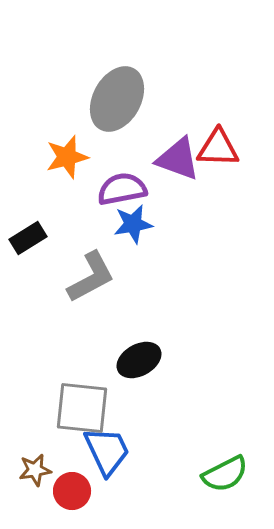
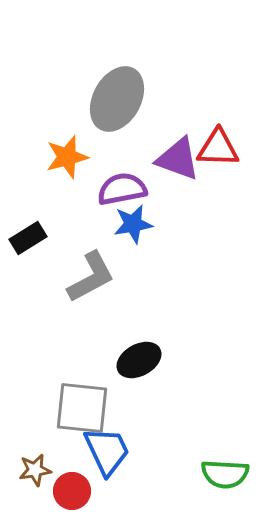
green semicircle: rotated 30 degrees clockwise
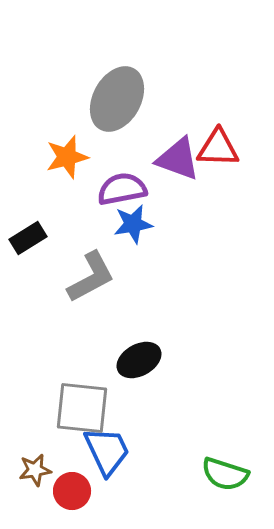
green semicircle: rotated 15 degrees clockwise
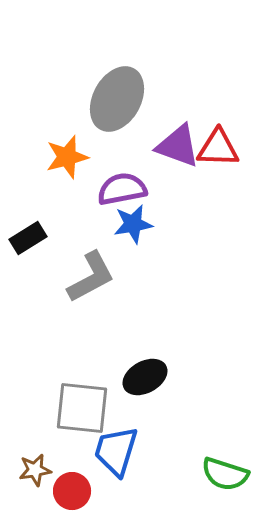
purple triangle: moved 13 px up
black ellipse: moved 6 px right, 17 px down
blue trapezoid: moved 9 px right; rotated 138 degrees counterclockwise
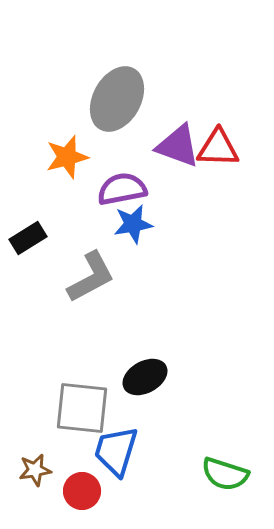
red circle: moved 10 px right
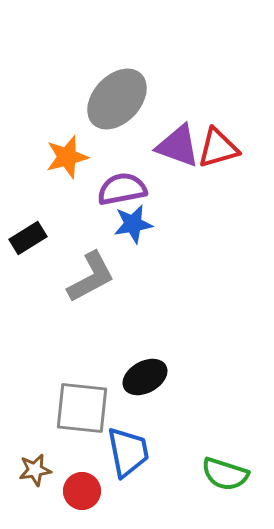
gray ellipse: rotated 14 degrees clockwise
red triangle: rotated 18 degrees counterclockwise
blue trapezoid: moved 12 px right, 1 px down; rotated 152 degrees clockwise
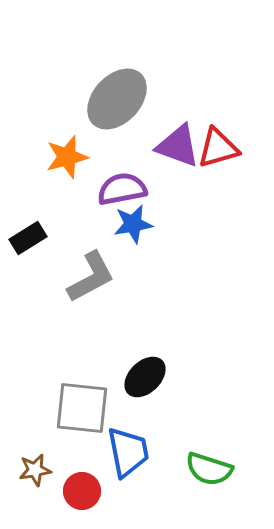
black ellipse: rotated 15 degrees counterclockwise
green semicircle: moved 16 px left, 5 px up
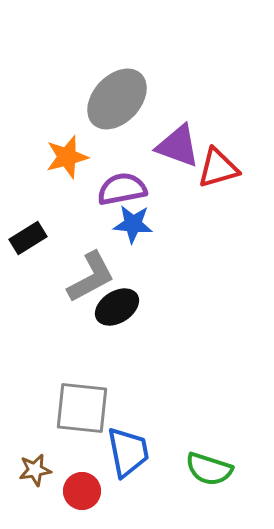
red triangle: moved 20 px down
blue star: rotated 15 degrees clockwise
black ellipse: moved 28 px left, 70 px up; rotated 12 degrees clockwise
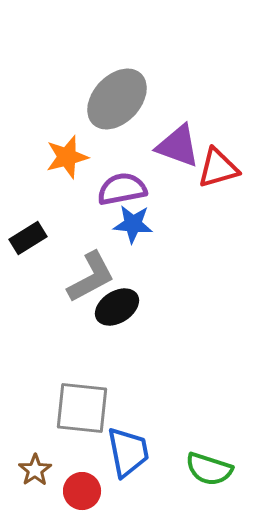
brown star: rotated 24 degrees counterclockwise
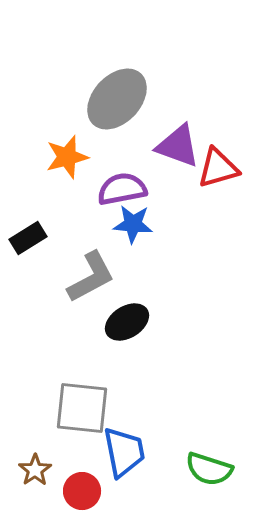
black ellipse: moved 10 px right, 15 px down
blue trapezoid: moved 4 px left
